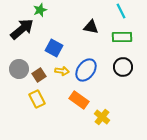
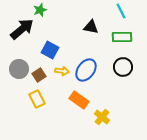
blue square: moved 4 px left, 2 px down
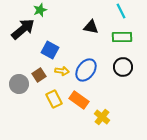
black arrow: moved 1 px right
gray circle: moved 15 px down
yellow rectangle: moved 17 px right
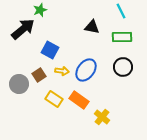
black triangle: moved 1 px right
yellow rectangle: rotated 30 degrees counterclockwise
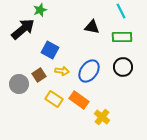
blue ellipse: moved 3 px right, 1 px down
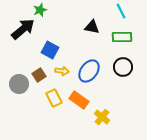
yellow rectangle: moved 1 px up; rotated 30 degrees clockwise
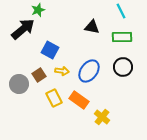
green star: moved 2 px left
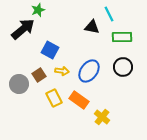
cyan line: moved 12 px left, 3 px down
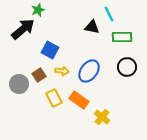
black circle: moved 4 px right
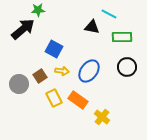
green star: rotated 16 degrees clockwise
cyan line: rotated 35 degrees counterclockwise
blue square: moved 4 px right, 1 px up
brown square: moved 1 px right, 1 px down
orange rectangle: moved 1 px left
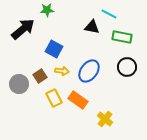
green star: moved 9 px right
green rectangle: rotated 12 degrees clockwise
yellow cross: moved 3 px right, 2 px down
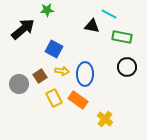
black triangle: moved 1 px up
blue ellipse: moved 4 px left, 3 px down; rotated 35 degrees counterclockwise
